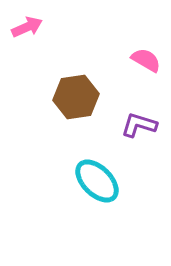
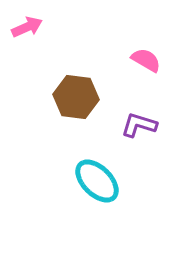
brown hexagon: rotated 15 degrees clockwise
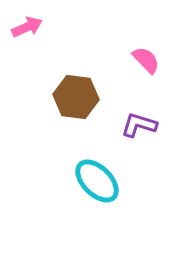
pink semicircle: rotated 16 degrees clockwise
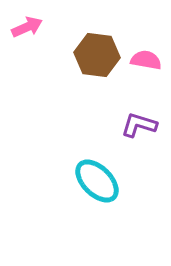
pink semicircle: rotated 36 degrees counterclockwise
brown hexagon: moved 21 px right, 42 px up
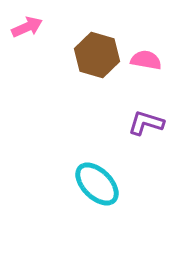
brown hexagon: rotated 9 degrees clockwise
purple L-shape: moved 7 px right, 2 px up
cyan ellipse: moved 3 px down
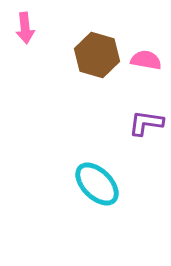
pink arrow: moved 2 px left, 1 px down; rotated 108 degrees clockwise
purple L-shape: rotated 9 degrees counterclockwise
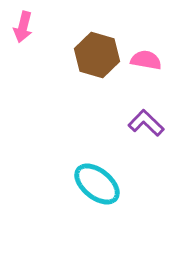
pink arrow: moved 2 px left, 1 px up; rotated 20 degrees clockwise
purple L-shape: rotated 36 degrees clockwise
cyan ellipse: rotated 6 degrees counterclockwise
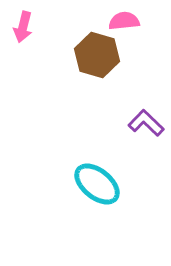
pink semicircle: moved 22 px left, 39 px up; rotated 16 degrees counterclockwise
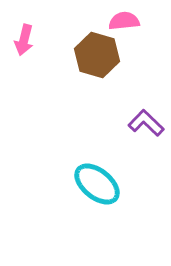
pink arrow: moved 1 px right, 13 px down
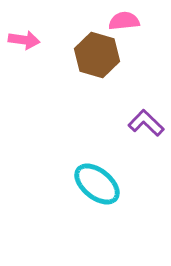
pink arrow: rotated 96 degrees counterclockwise
